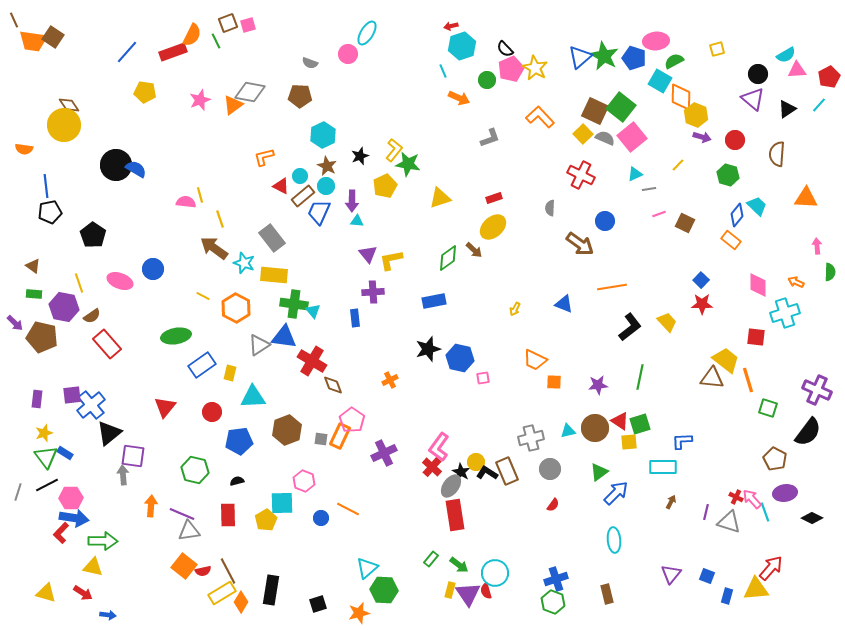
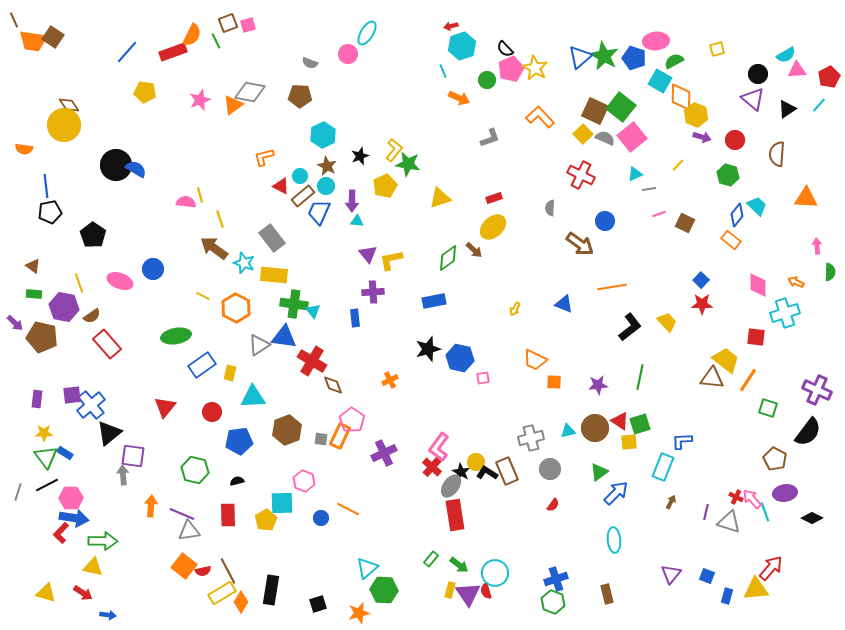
orange line at (748, 380): rotated 50 degrees clockwise
yellow star at (44, 433): rotated 18 degrees clockwise
cyan rectangle at (663, 467): rotated 68 degrees counterclockwise
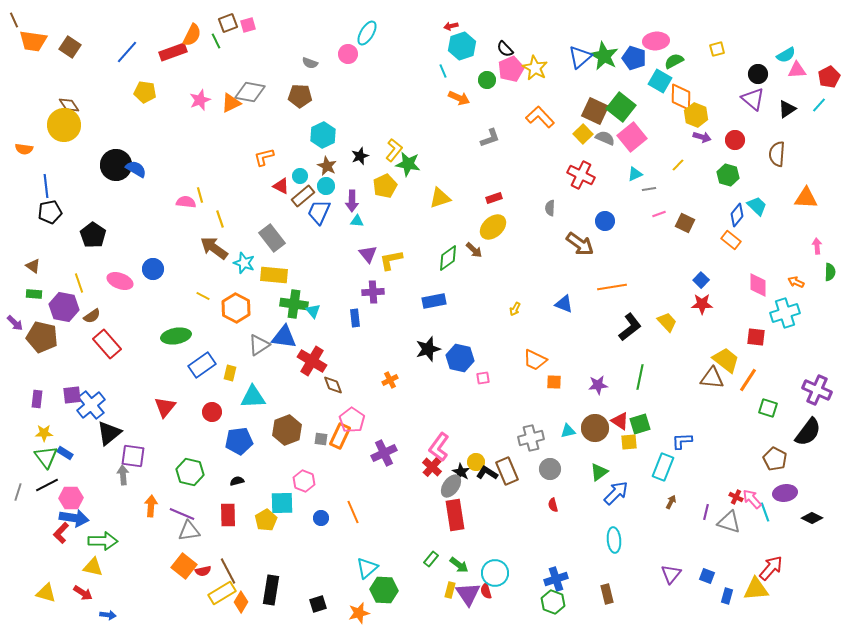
brown square at (53, 37): moved 17 px right, 10 px down
orange triangle at (233, 105): moved 2 px left, 2 px up; rotated 10 degrees clockwise
green hexagon at (195, 470): moved 5 px left, 2 px down
red semicircle at (553, 505): rotated 128 degrees clockwise
orange line at (348, 509): moved 5 px right, 3 px down; rotated 40 degrees clockwise
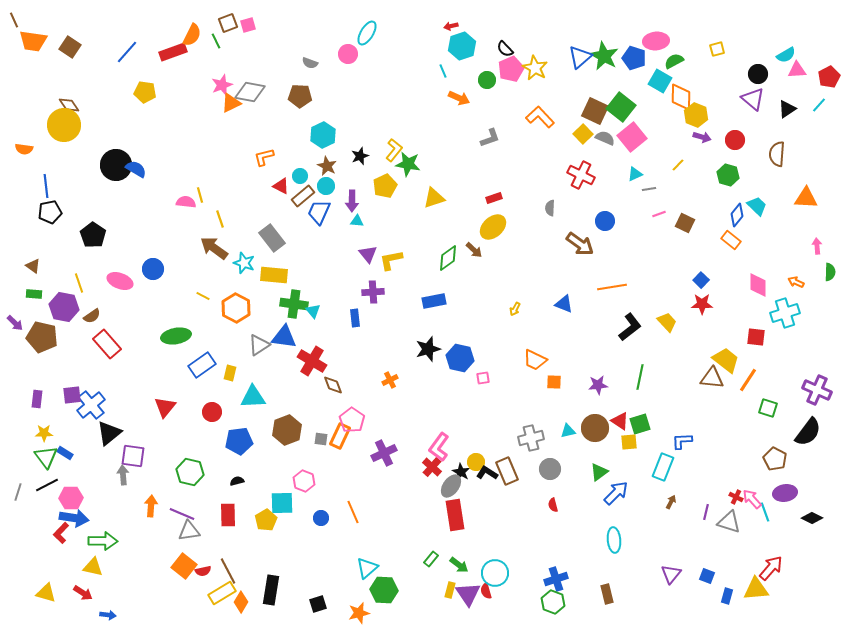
pink star at (200, 100): moved 22 px right, 15 px up
yellow triangle at (440, 198): moved 6 px left
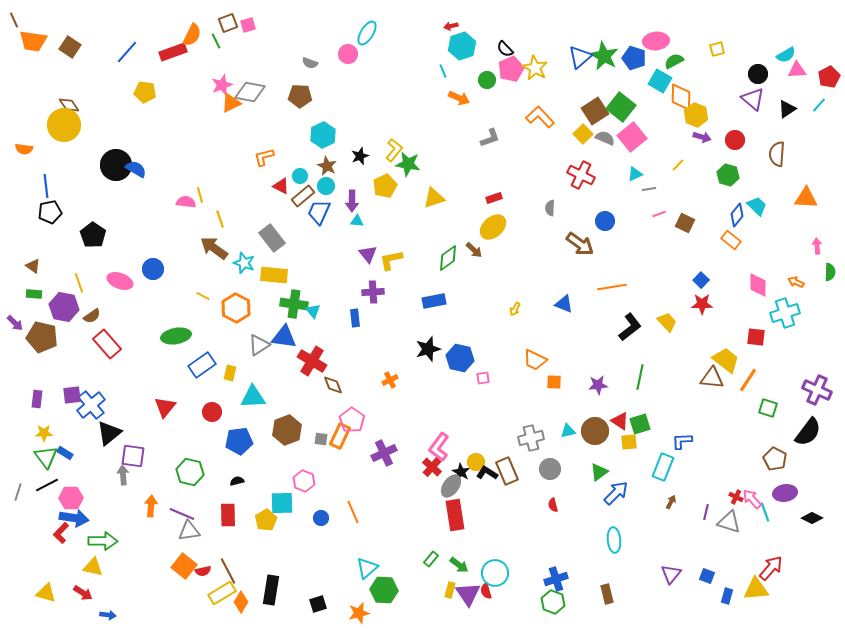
brown square at (595, 111): rotated 32 degrees clockwise
brown circle at (595, 428): moved 3 px down
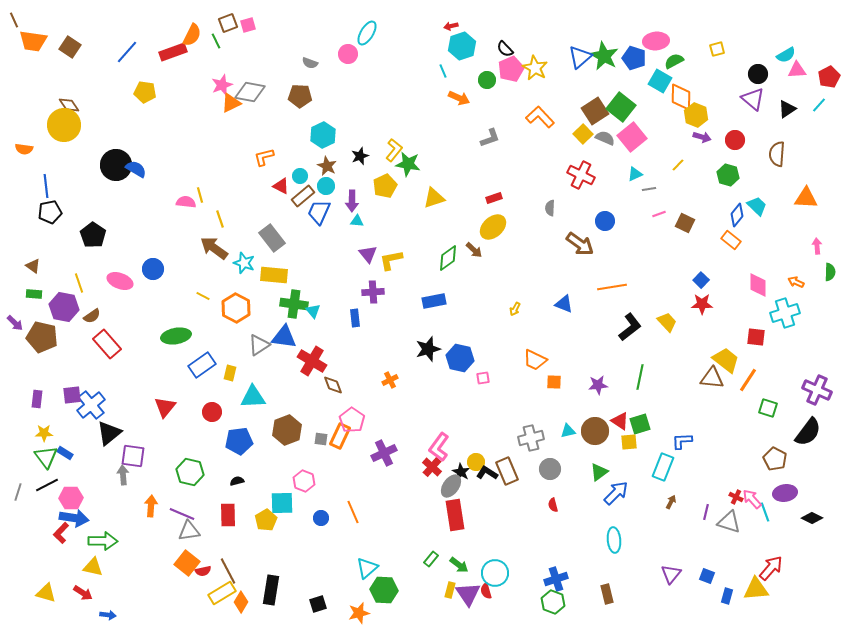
orange square at (184, 566): moved 3 px right, 3 px up
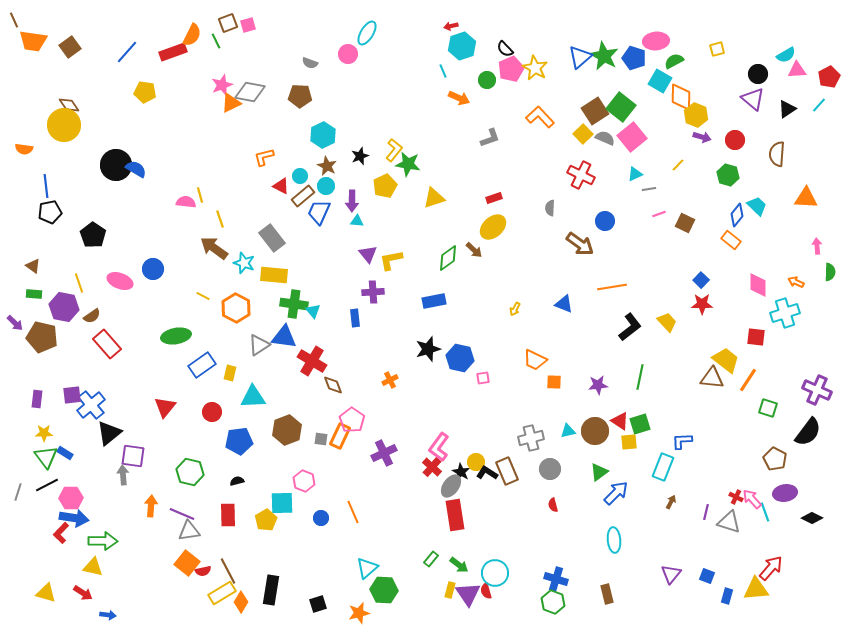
brown square at (70, 47): rotated 20 degrees clockwise
blue cross at (556, 579): rotated 35 degrees clockwise
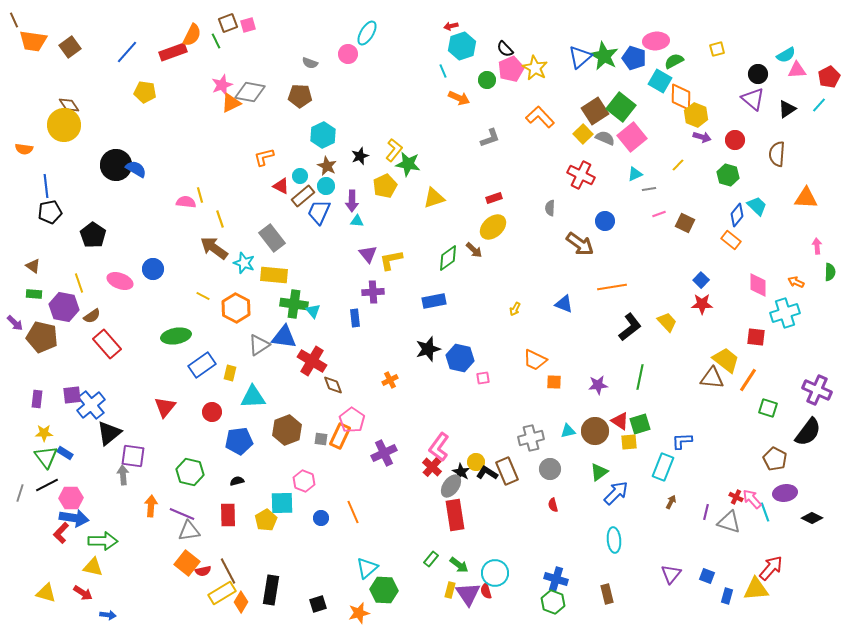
gray line at (18, 492): moved 2 px right, 1 px down
